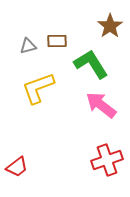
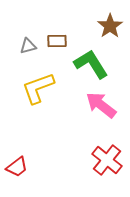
red cross: rotated 32 degrees counterclockwise
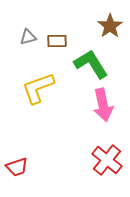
gray triangle: moved 9 px up
pink arrow: moved 2 px right; rotated 140 degrees counterclockwise
red trapezoid: rotated 20 degrees clockwise
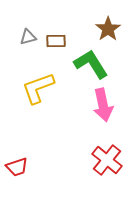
brown star: moved 2 px left, 3 px down
brown rectangle: moved 1 px left
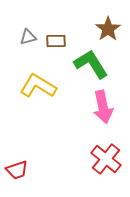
yellow L-shape: moved 2 px up; rotated 51 degrees clockwise
pink arrow: moved 2 px down
red cross: moved 1 px left, 1 px up
red trapezoid: moved 3 px down
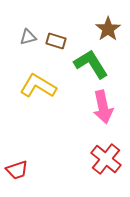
brown rectangle: rotated 18 degrees clockwise
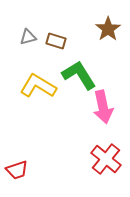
green L-shape: moved 12 px left, 11 px down
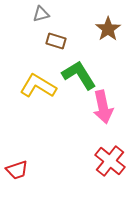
gray triangle: moved 13 px right, 23 px up
red cross: moved 4 px right, 2 px down
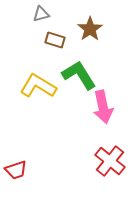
brown star: moved 18 px left
brown rectangle: moved 1 px left, 1 px up
red trapezoid: moved 1 px left
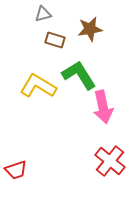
gray triangle: moved 2 px right
brown star: rotated 25 degrees clockwise
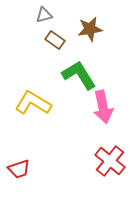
gray triangle: moved 1 px right, 1 px down
brown rectangle: rotated 18 degrees clockwise
yellow L-shape: moved 5 px left, 17 px down
red trapezoid: moved 3 px right, 1 px up
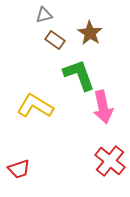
brown star: moved 4 px down; rotated 30 degrees counterclockwise
green L-shape: rotated 12 degrees clockwise
yellow L-shape: moved 2 px right, 3 px down
